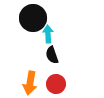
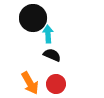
black semicircle: rotated 132 degrees clockwise
orange arrow: rotated 40 degrees counterclockwise
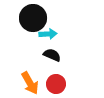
cyan arrow: rotated 90 degrees clockwise
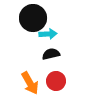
black semicircle: moved 1 px left, 1 px up; rotated 36 degrees counterclockwise
red circle: moved 3 px up
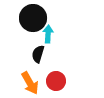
cyan arrow: rotated 84 degrees counterclockwise
black semicircle: moved 13 px left; rotated 60 degrees counterclockwise
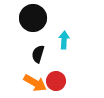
cyan arrow: moved 16 px right, 6 px down
orange arrow: moved 5 px right; rotated 30 degrees counterclockwise
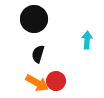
black circle: moved 1 px right, 1 px down
cyan arrow: moved 23 px right
orange arrow: moved 2 px right
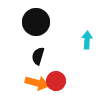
black circle: moved 2 px right, 3 px down
black semicircle: moved 2 px down
orange arrow: rotated 15 degrees counterclockwise
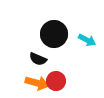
black circle: moved 18 px right, 12 px down
cyan arrow: rotated 114 degrees clockwise
black semicircle: moved 3 px down; rotated 84 degrees counterclockwise
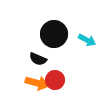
red circle: moved 1 px left, 1 px up
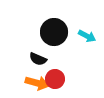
black circle: moved 2 px up
cyan arrow: moved 4 px up
red circle: moved 1 px up
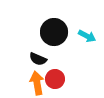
orange arrow: rotated 115 degrees counterclockwise
